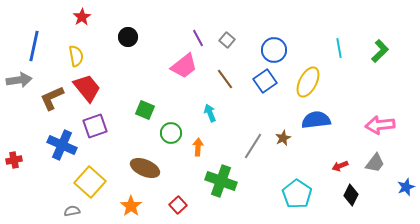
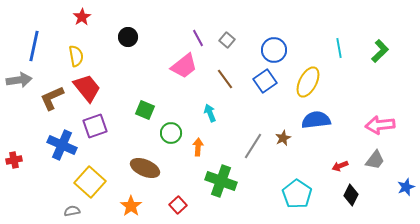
gray trapezoid: moved 3 px up
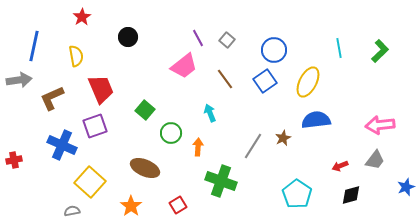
red trapezoid: moved 14 px right, 1 px down; rotated 16 degrees clockwise
green square: rotated 18 degrees clockwise
black diamond: rotated 50 degrees clockwise
red square: rotated 12 degrees clockwise
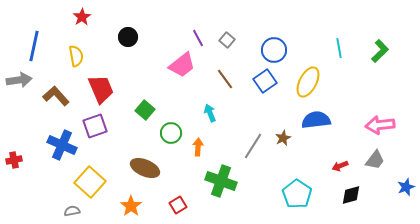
pink trapezoid: moved 2 px left, 1 px up
brown L-shape: moved 4 px right, 2 px up; rotated 72 degrees clockwise
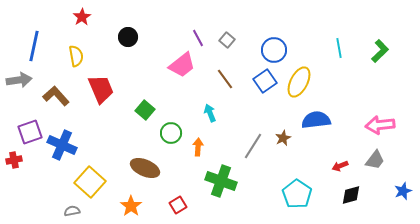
yellow ellipse: moved 9 px left
purple square: moved 65 px left, 6 px down
blue star: moved 3 px left, 4 px down
